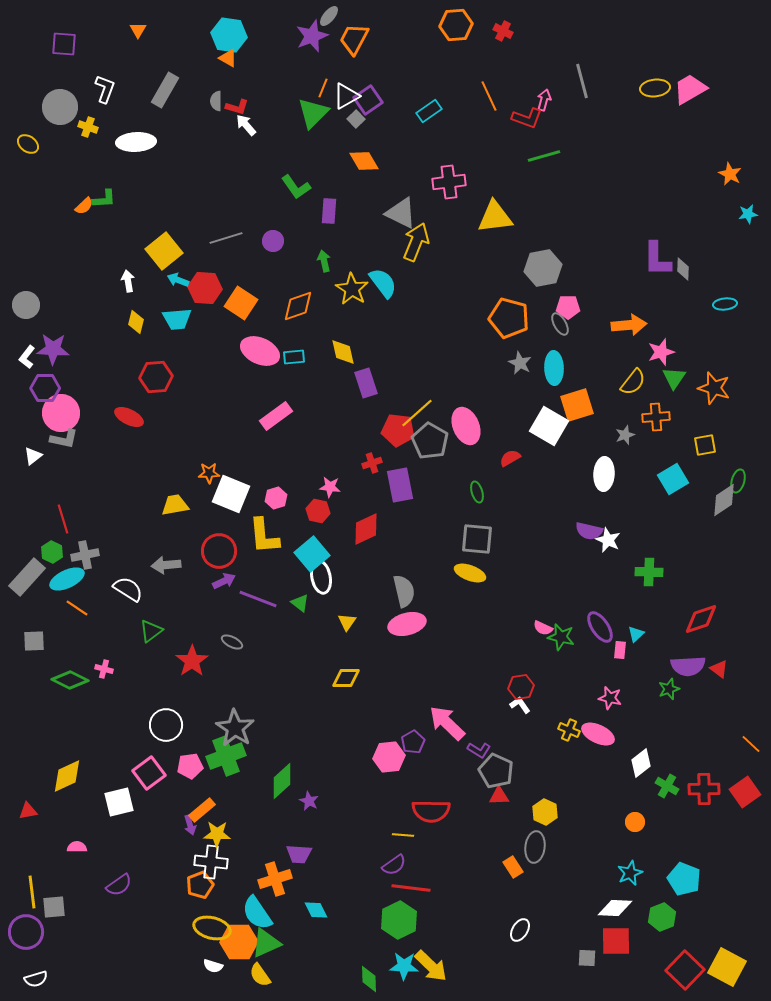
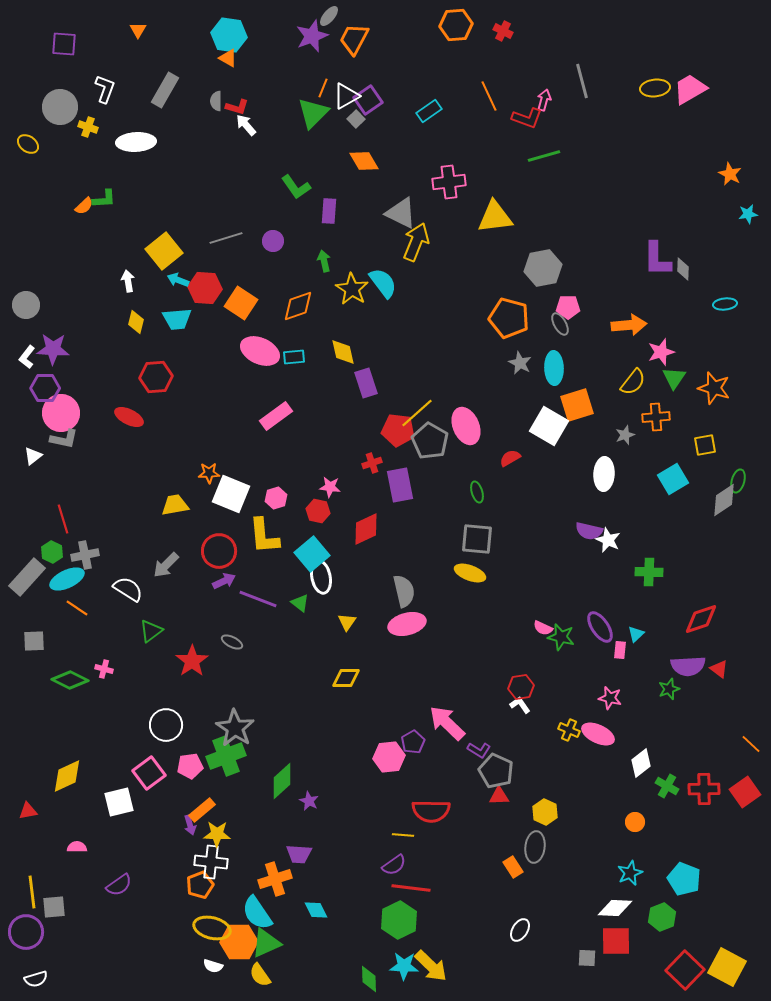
gray arrow at (166, 565): rotated 40 degrees counterclockwise
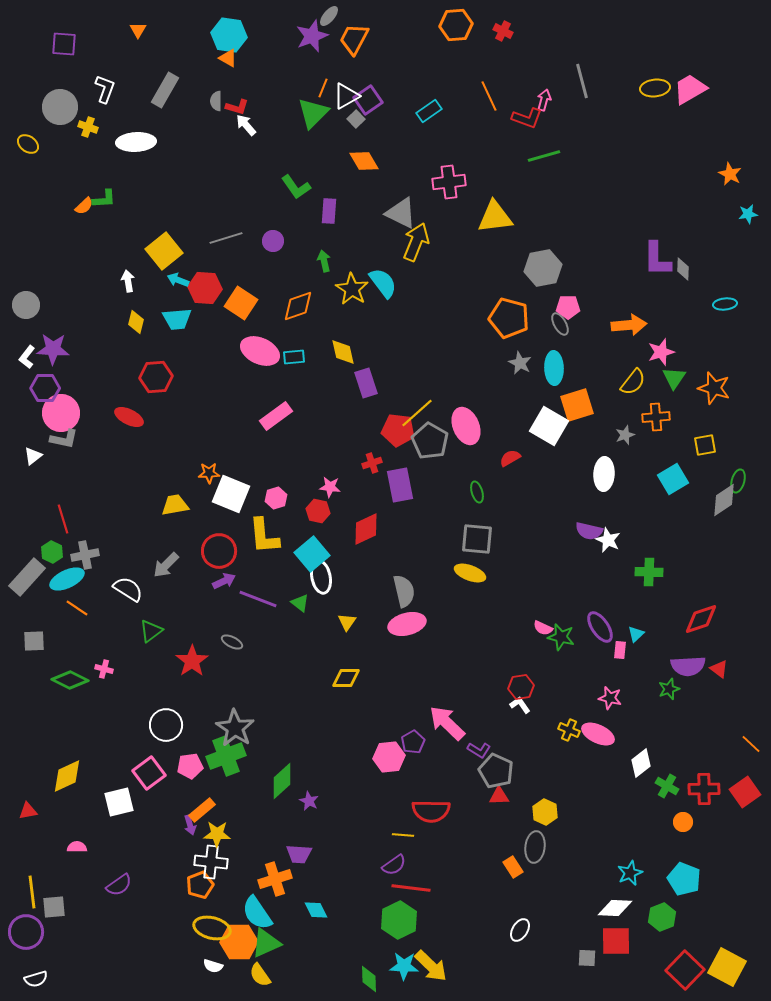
orange circle at (635, 822): moved 48 px right
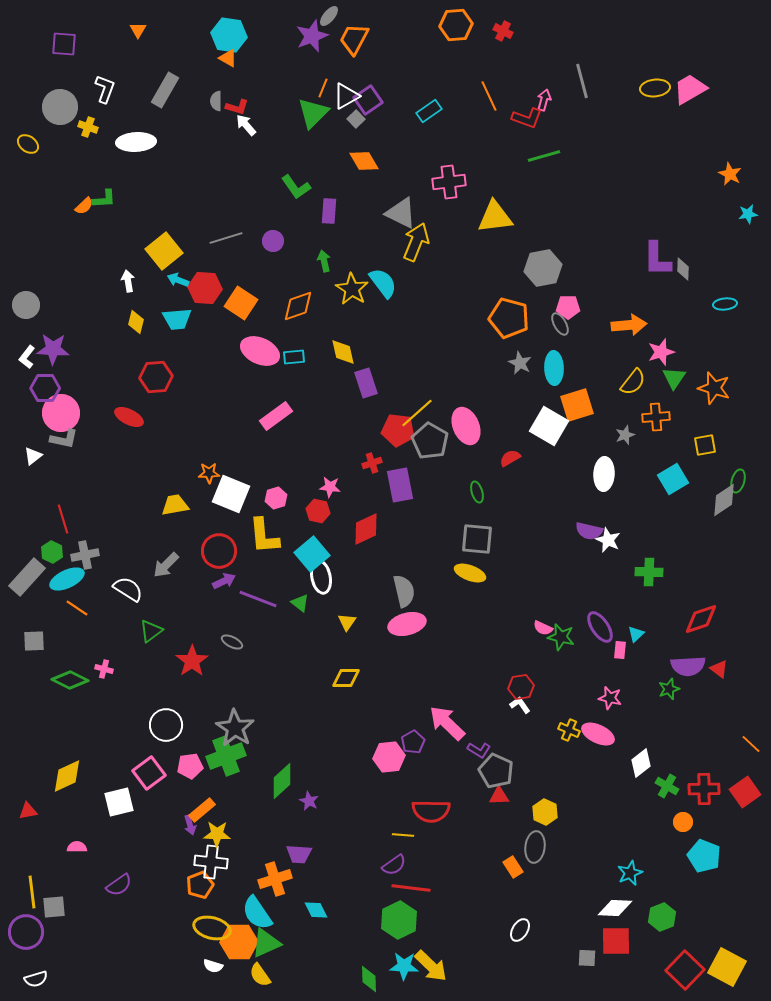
cyan pentagon at (684, 879): moved 20 px right, 23 px up
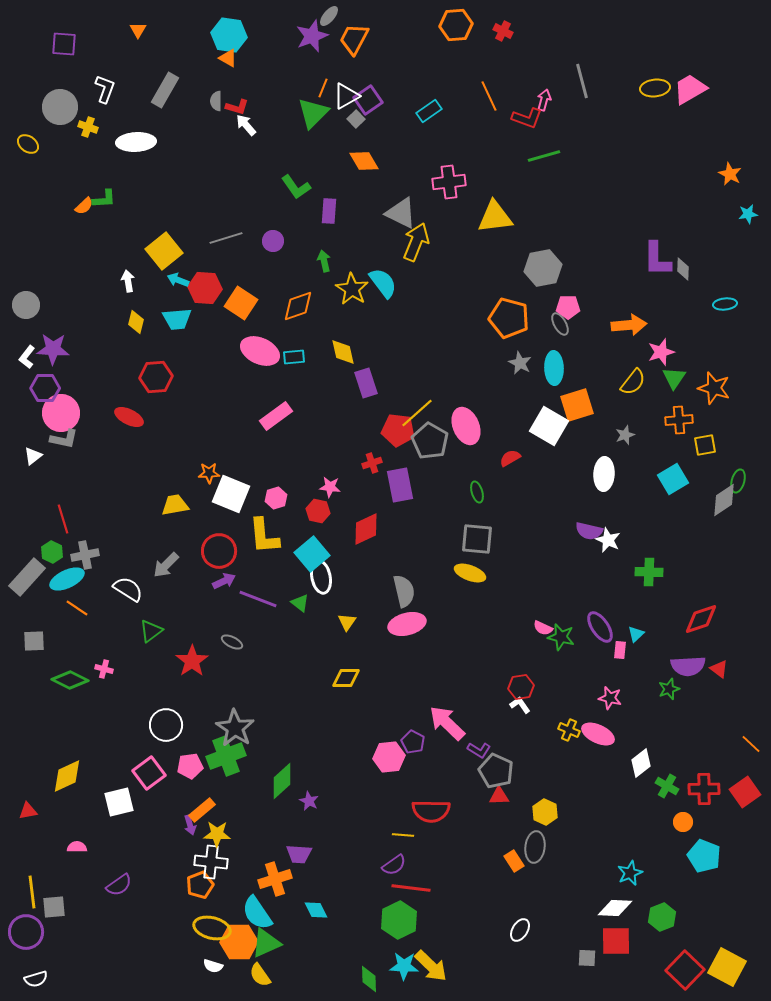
orange cross at (656, 417): moved 23 px right, 3 px down
purple pentagon at (413, 742): rotated 15 degrees counterclockwise
orange rectangle at (513, 867): moved 1 px right, 6 px up
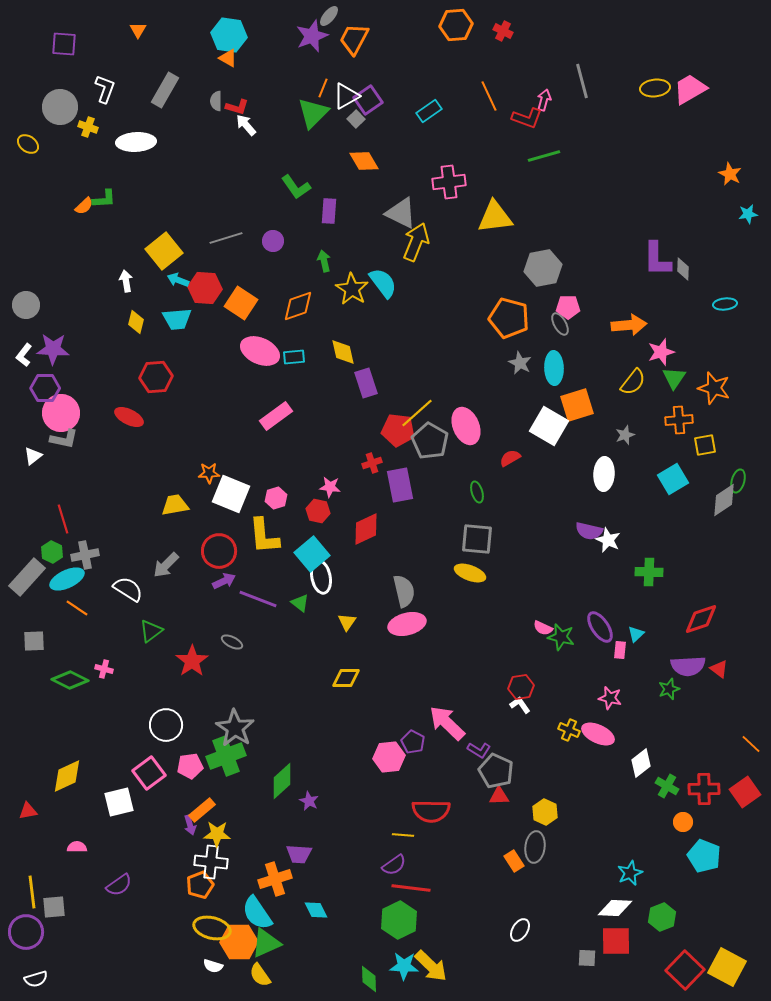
white arrow at (128, 281): moved 2 px left
white L-shape at (27, 357): moved 3 px left, 2 px up
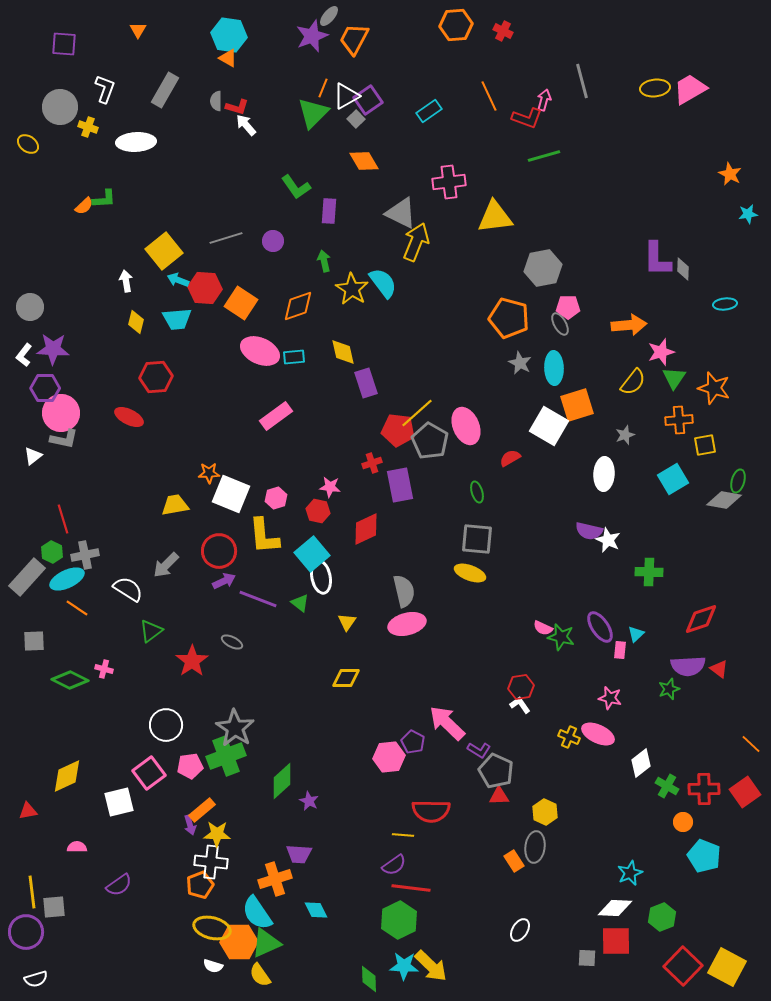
gray circle at (26, 305): moved 4 px right, 2 px down
gray diamond at (724, 500): rotated 44 degrees clockwise
yellow cross at (569, 730): moved 7 px down
red square at (685, 970): moved 2 px left, 4 px up
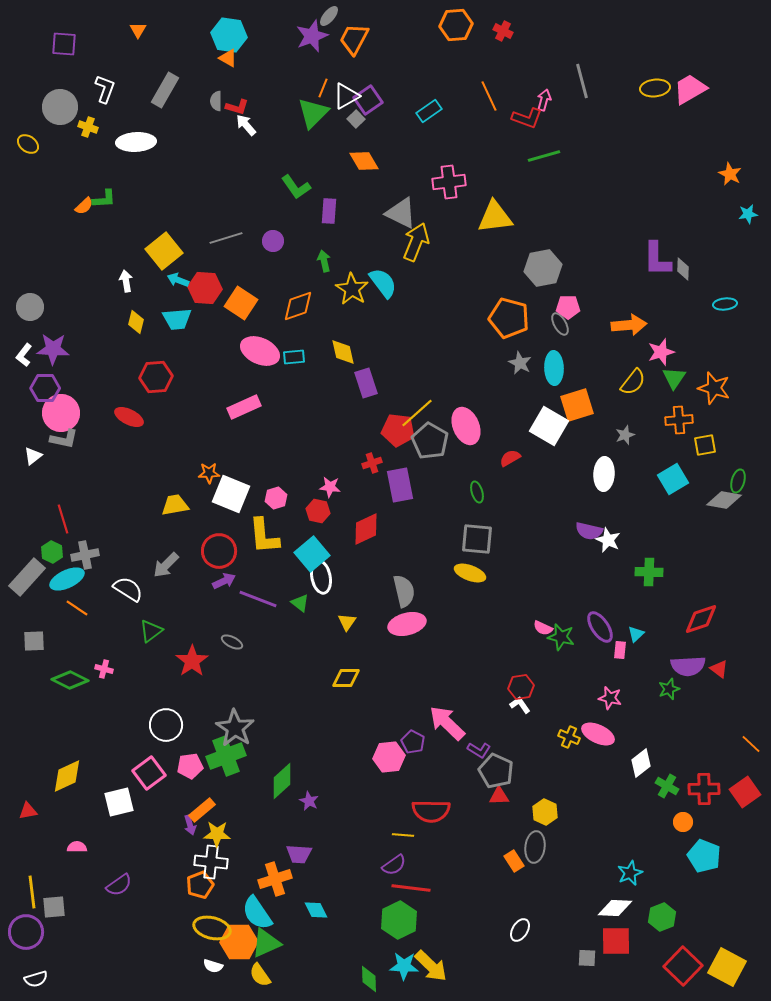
pink rectangle at (276, 416): moved 32 px left, 9 px up; rotated 12 degrees clockwise
